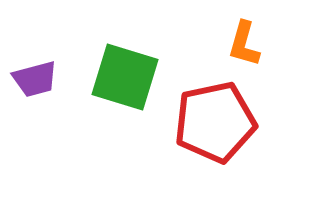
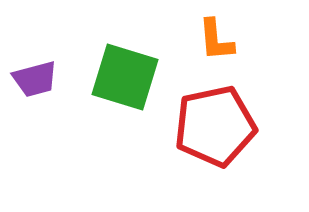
orange L-shape: moved 28 px left, 4 px up; rotated 21 degrees counterclockwise
red pentagon: moved 4 px down
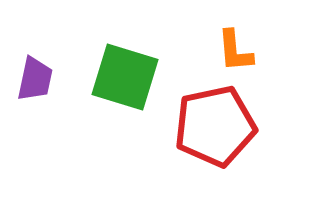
orange L-shape: moved 19 px right, 11 px down
purple trapezoid: rotated 63 degrees counterclockwise
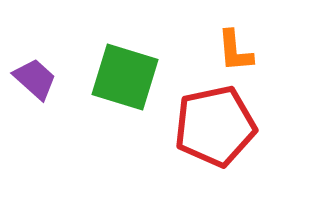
purple trapezoid: rotated 60 degrees counterclockwise
